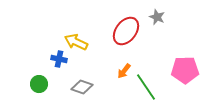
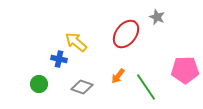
red ellipse: moved 3 px down
yellow arrow: rotated 15 degrees clockwise
orange arrow: moved 6 px left, 5 px down
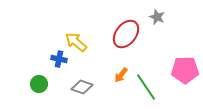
orange arrow: moved 3 px right, 1 px up
